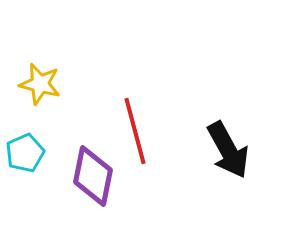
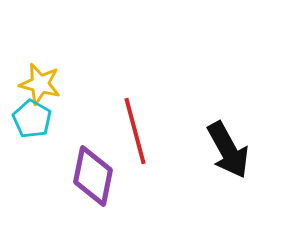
cyan pentagon: moved 7 px right, 34 px up; rotated 18 degrees counterclockwise
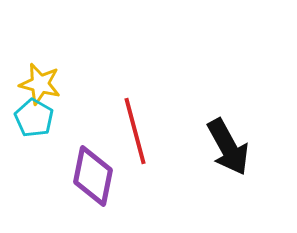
cyan pentagon: moved 2 px right, 1 px up
black arrow: moved 3 px up
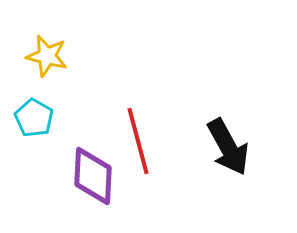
yellow star: moved 7 px right, 28 px up
red line: moved 3 px right, 10 px down
purple diamond: rotated 8 degrees counterclockwise
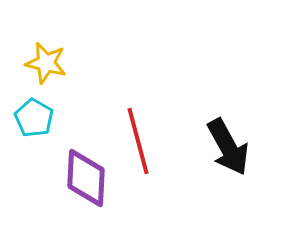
yellow star: moved 1 px left, 7 px down
purple diamond: moved 7 px left, 2 px down
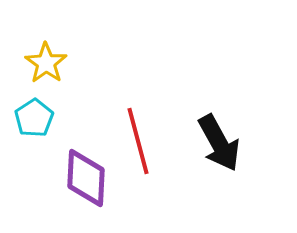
yellow star: rotated 21 degrees clockwise
cyan pentagon: rotated 9 degrees clockwise
black arrow: moved 9 px left, 4 px up
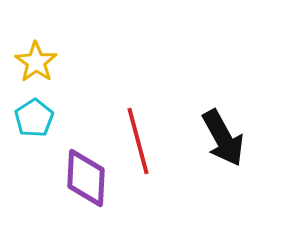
yellow star: moved 10 px left, 1 px up
black arrow: moved 4 px right, 5 px up
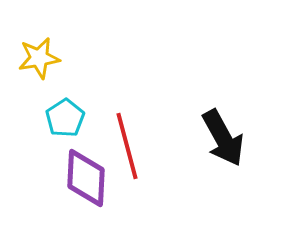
yellow star: moved 3 px right, 4 px up; rotated 27 degrees clockwise
cyan pentagon: moved 31 px right
red line: moved 11 px left, 5 px down
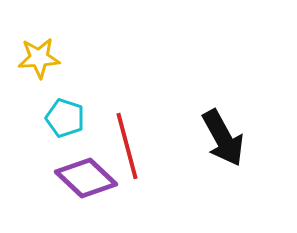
yellow star: rotated 6 degrees clockwise
cyan pentagon: rotated 21 degrees counterclockwise
purple diamond: rotated 50 degrees counterclockwise
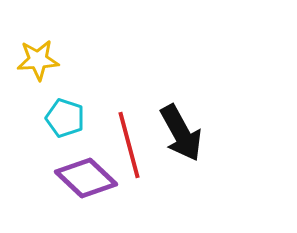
yellow star: moved 1 px left, 2 px down
black arrow: moved 42 px left, 5 px up
red line: moved 2 px right, 1 px up
